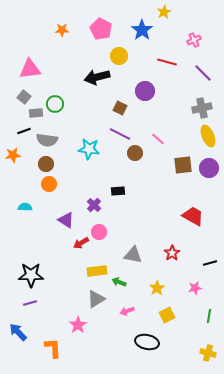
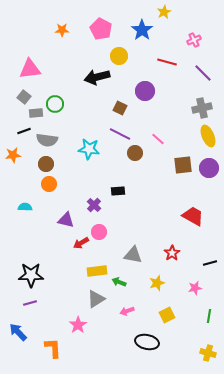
purple triangle at (66, 220): rotated 18 degrees counterclockwise
yellow star at (157, 288): moved 5 px up; rotated 14 degrees clockwise
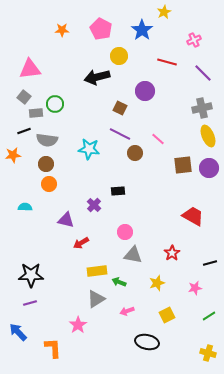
pink circle at (99, 232): moved 26 px right
green line at (209, 316): rotated 48 degrees clockwise
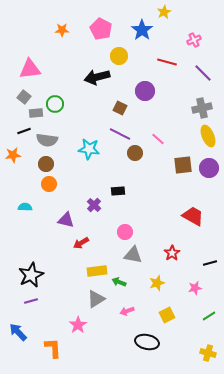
black star at (31, 275): rotated 25 degrees counterclockwise
purple line at (30, 303): moved 1 px right, 2 px up
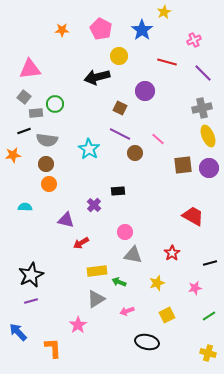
cyan star at (89, 149): rotated 25 degrees clockwise
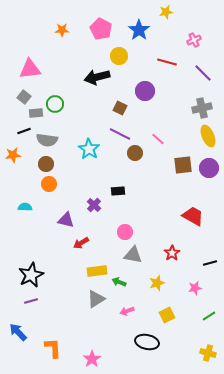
yellow star at (164, 12): moved 2 px right; rotated 16 degrees clockwise
blue star at (142, 30): moved 3 px left
pink star at (78, 325): moved 14 px right, 34 px down
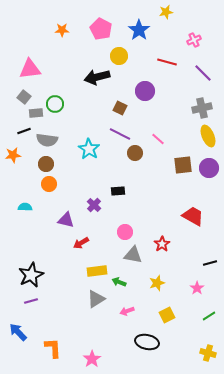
red star at (172, 253): moved 10 px left, 9 px up
pink star at (195, 288): moved 2 px right; rotated 24 degrees counterclockwise
